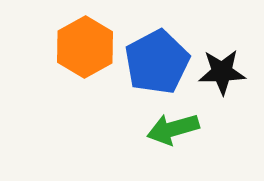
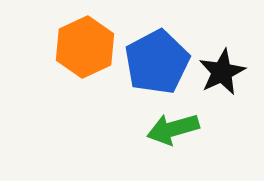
orange hexagon: rotated 4 degrees clockwise
black star: rotated 24 degrees counterclockwise
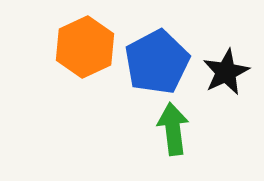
black star: moved 4 px right
green arrow: rotated 99 degrees clockwise
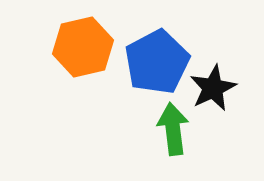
orange hexagon: moved 2 px left; rotated 12 degrees clockwise
black star: moved 13 px left, 16 px down
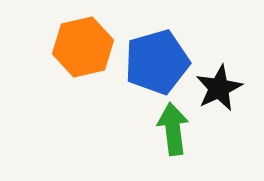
blue pentagon: rotated 12 degrees clockwise
black star: moved 6 px right
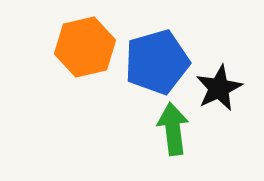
orange hexagon: moved 2 px right
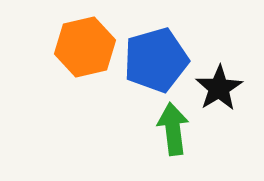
blue pentagon: moved 1 px left, 2 px up
black star: rotated 6 degrees counterclockwise
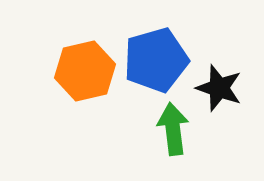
orange hexagon: moved 24 px down
black star: rotated 21 degrees counterclockwise
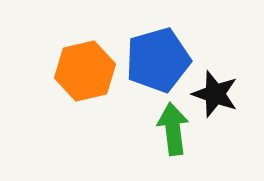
blue pentagon: moved 2 px right
black star: moved 4 px left, 6 px down
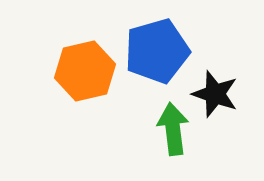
blue pentagon: moved 1 px left, 9 px up
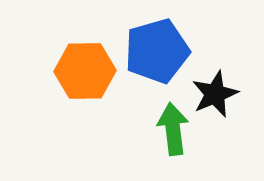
orange hexagon: rotated 12 degrees clockwise
black star: rotated 30 degrees clockwise
